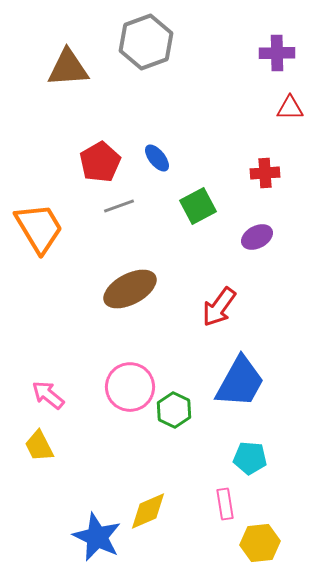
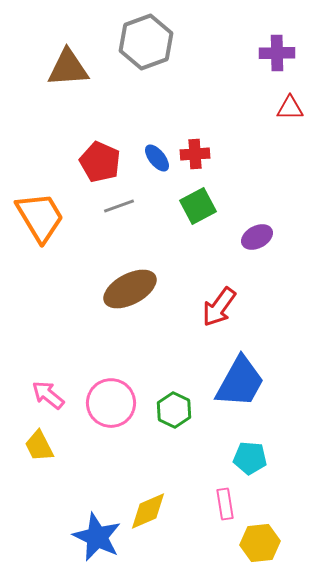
red pentagon: rotated 18 degrees counterclockwise
red cross: moved 70 px left, 19 px up
orange trapezoid: moved 1 px right, 11 px up
pink circle: moved 19 px left, 16 px down
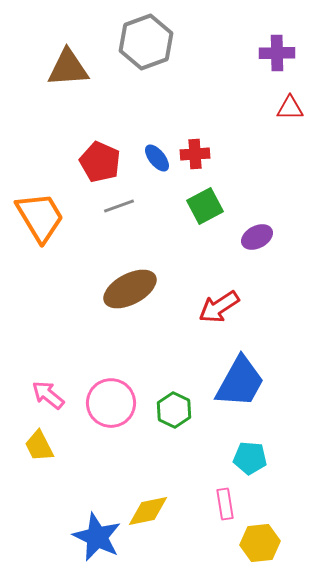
green square: moved 7 px right
red arrow: rotated 21 degrees clockwise
yellow diamond: rotated 12 degrees clockwise
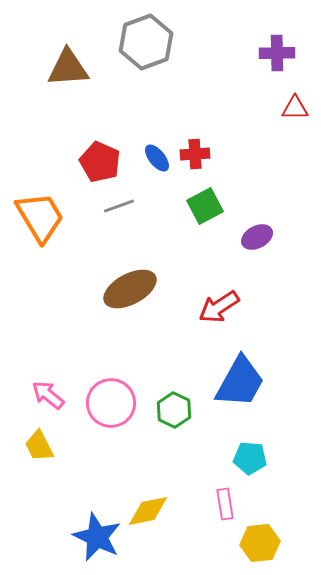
red triangle: moved 5 px right
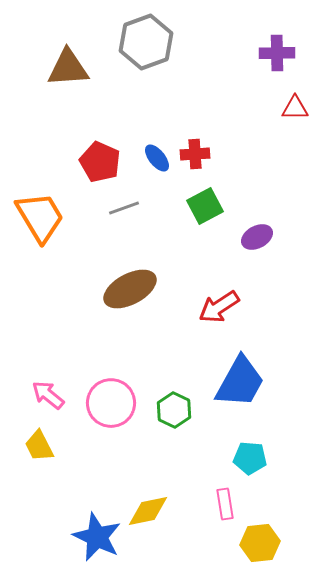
gray line: moved 5 px right, 2 px down
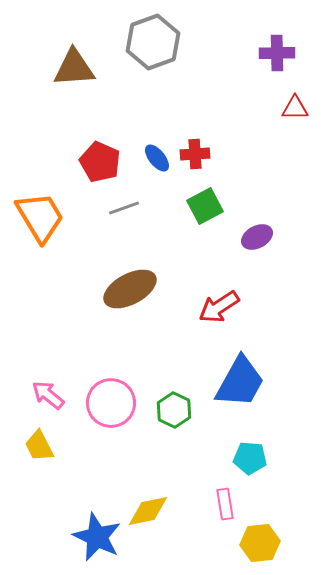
gray hexagon: moved 7 px right
brown triangle: moved 6 px right
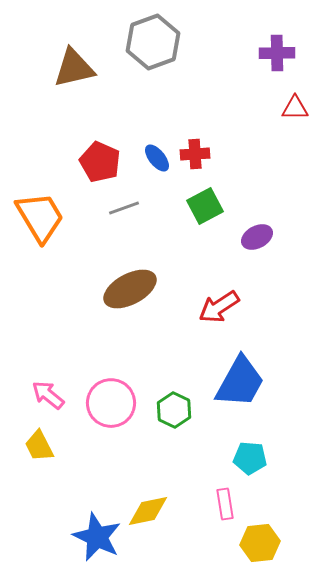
brown triangle: rotated 9 degrees counterclockwise
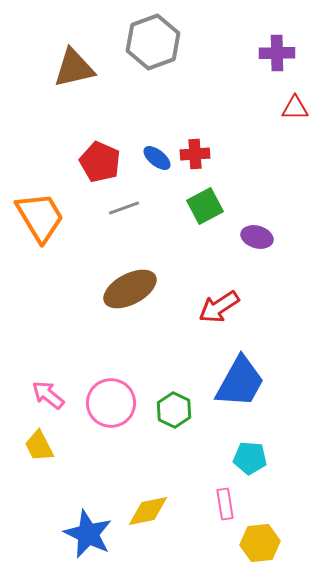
blue ellipse: rotated 12 degrees counterclockwise
purple ellipse: rotated 44 degrees clockwise
blue star: moved 9 px left, 3 px up
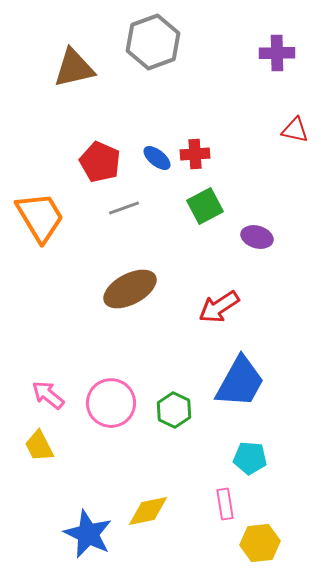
red triangle: moved 22 px down; rotated 12 degrees clockwise
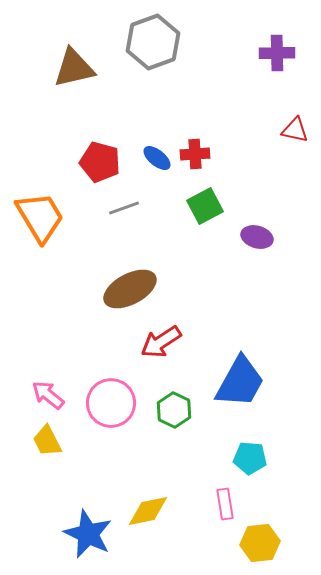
red pentagon: rotated 9 degrees counterclockwise
red arrow: moved 58 px left, 35 px down
yellow trapezoid: moved 8 px right, 5 px up
